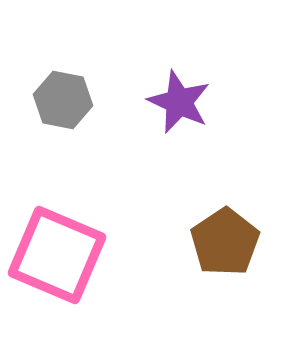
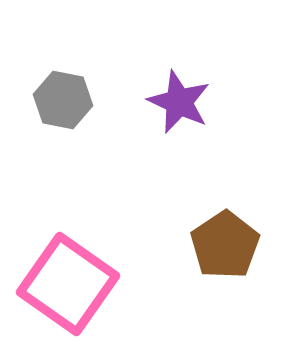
brown pentagon: moved 3 px down
pink square: moved 11 px right, 29 px down; rotated 12 degrees clockwise
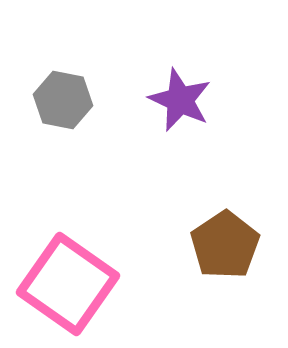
purple star: moved 1 px right, 2 px up
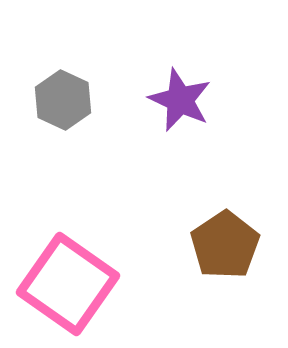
gray hexagon: rotated 14 degrees clockwise
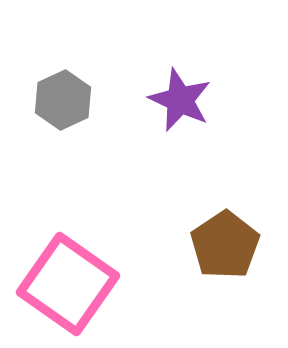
gray hexagon: rotated 10 degrees clockwise
